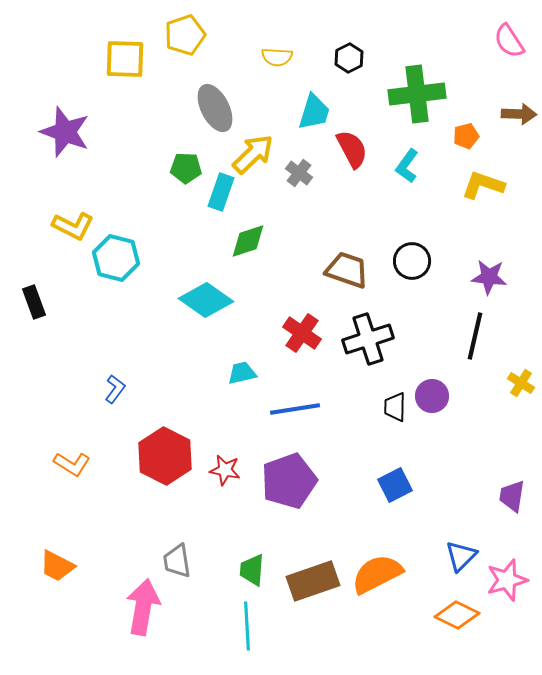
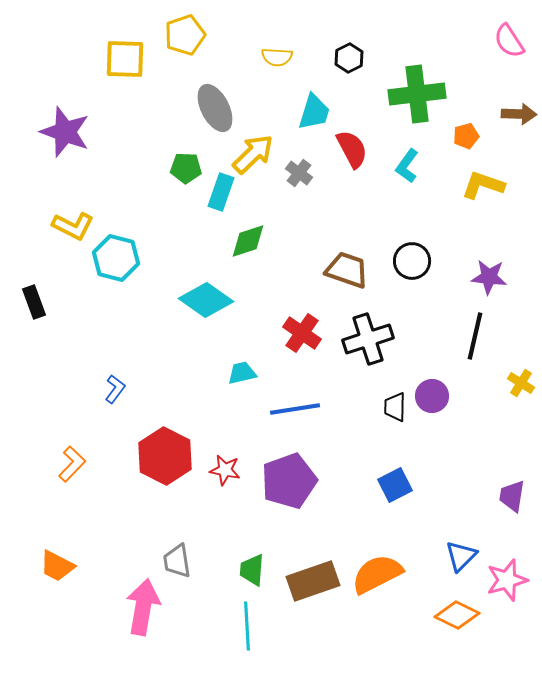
orange L-shape at (72, 464): rotated 78 degrees counterclockwise
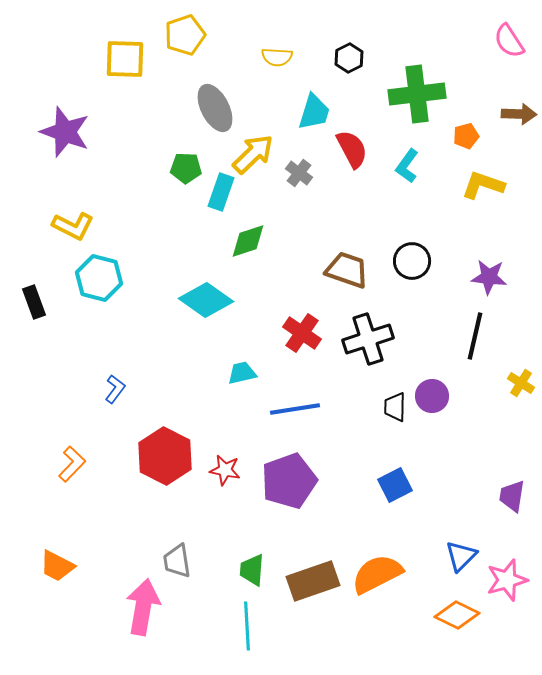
cyan hexagon at (116, 258): moved 17 px left, 20 px down
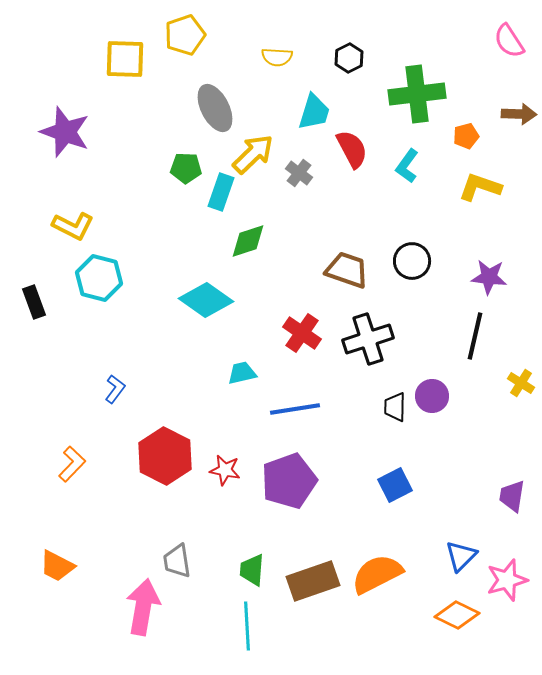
yellow L-shape at (483, 185): moved 3 px left, 2 px down
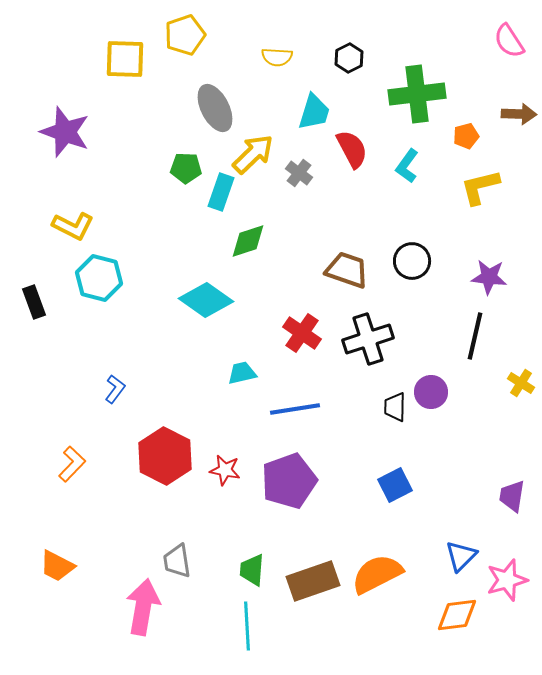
yellow L-shape at (480, 187): rotated 33 degrees counterclockwise
purple circle at (432, 396): moved 1 px left, 4 px up
orange diamond at (457, 615): rotated 33 degrees counterclockwise
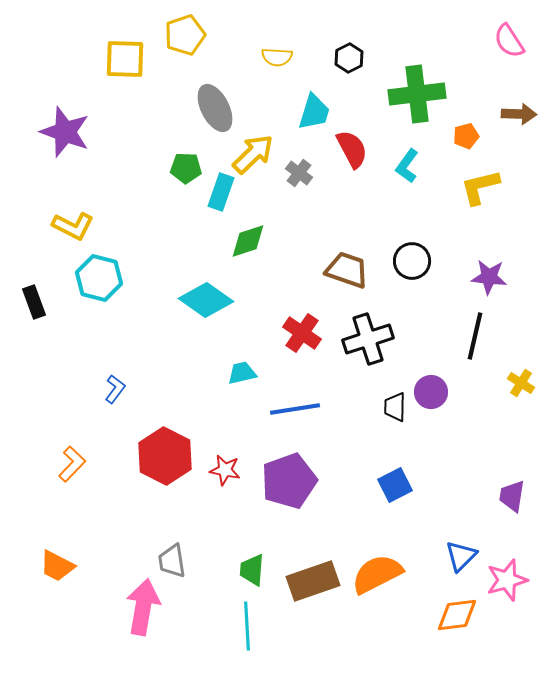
gray trapezoid at (177, 561): moved 5 px left
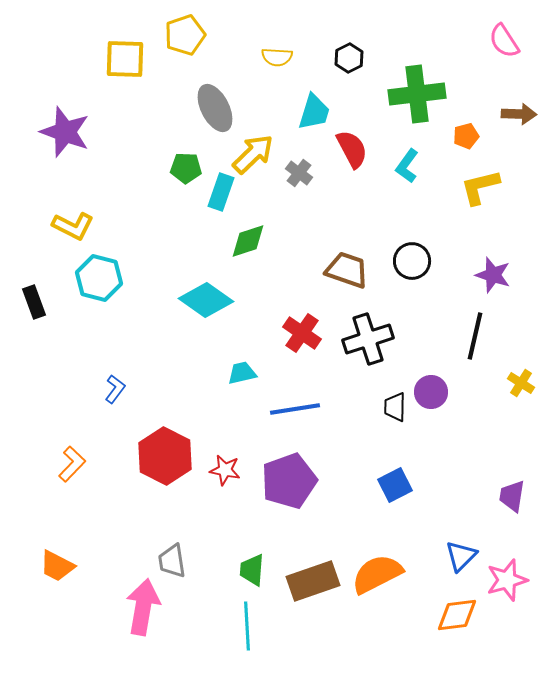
pink semicircle at (509, 41): moved 5 px left
purple star at (489, 277): moved 4 px right, 2 px up; rotated 12 degrees clockwise
